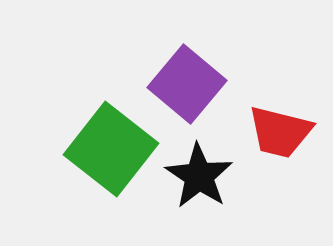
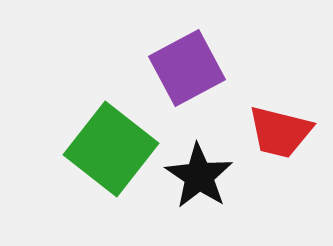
purple square: moved 16 px up; rotated 22 degrees clockwise
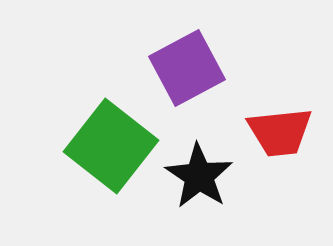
red trapezoid: rotated 20 degrees counterclockwise
green square: moved 3 px up
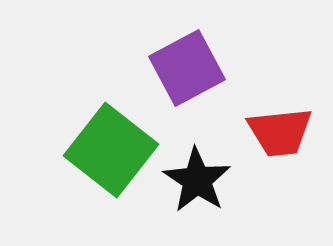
green square: moved 4 px down
black star: moved 2 px left, 4 px down
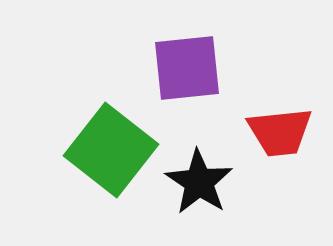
purple square: rotated 22 degrees clockwise
black star: moved 2 px right, 2 px down
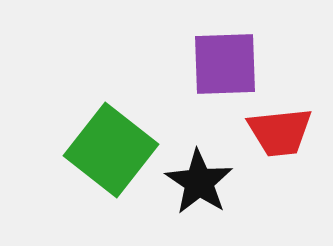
purple square: moved 38 px right, 4 px up; rotated 4 degrees clockwise
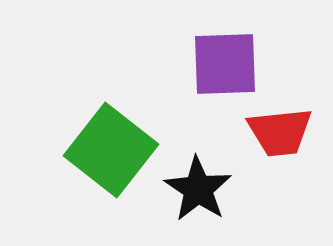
black star: moved 1 px left, 7 px down
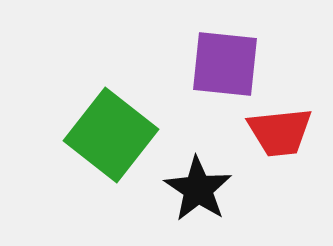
purple square: rotated 8 degrees clockwise
green square: moved 15 px up
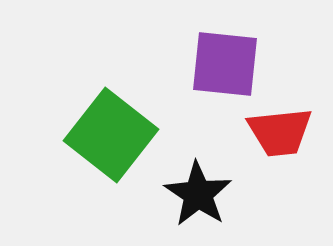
black star: moved 5 px down
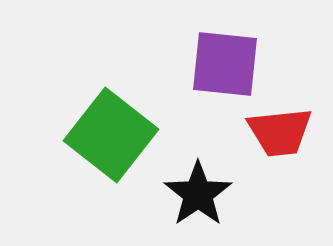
black star: rotated 4 degrees clockwise
